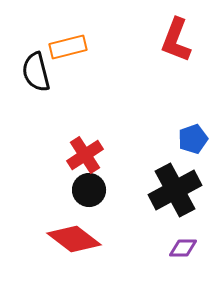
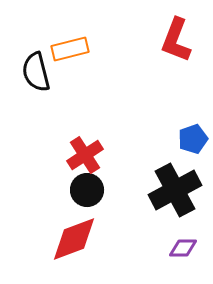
orange rectangle: moved 2 px right, 2 px down
black circle: moved 2 px left
red diamond: rotated 58 degrees counterclockwise
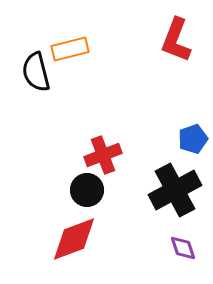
red cross: moved 18 px right; rotated 12 degrees clockwise
purple diamond: rotated 72 degrees clockwise
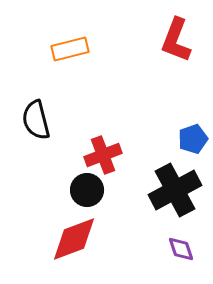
black semicircle: moved 48 px down
purple diamond: moved 2 px left, 1 px down
